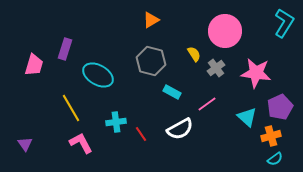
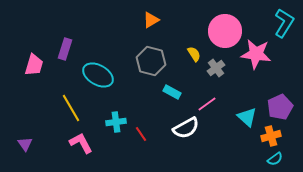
pink star: moved 19 px up
white semicircle: moved 6 px right, 1 px up
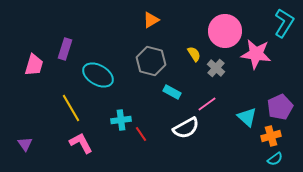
gray cross: rotated 12 degrees counterclockwise
cyan cross: moved 5 px right, 2 px up
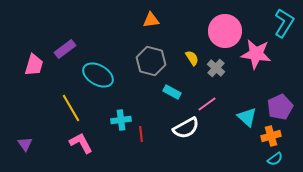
orange triangle: rotated 24 degrees clockwise
purple rectangle: rotated 35 degrees clockwise
yellow semicircle: moved 2 px left, 4 px down
red line: rotated 28 degrees clockwise
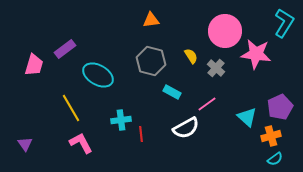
yellow semicircle: moved 1 px left, 2 px up
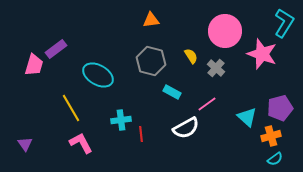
purple rectangle: moved 9 px left
pink star: moved 6 px right; rotated 12 degrees clockwise
purple pentagon: moved 1 px down; rotated 10 degrees clockwise
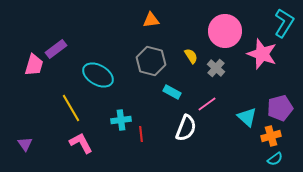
white semicircle: rotated 40 degrees counterclockwise
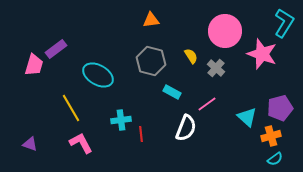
purple triangle: moved 5 px right; rotated 35 degrees counterclockwise
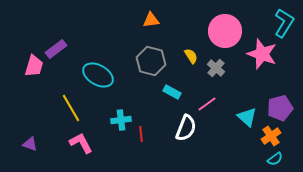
pink trapezoid: moved 1 px down
orange cross: rotated 18 degrees counterclockwise
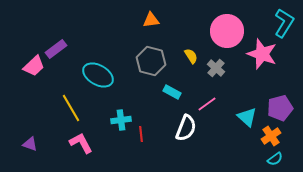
pink circle: moved 2 px right
pink trapezoid: rotated 30 degrees clockwise
